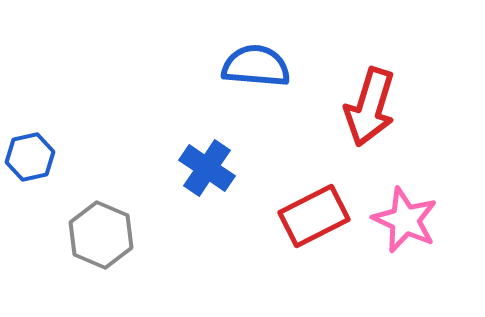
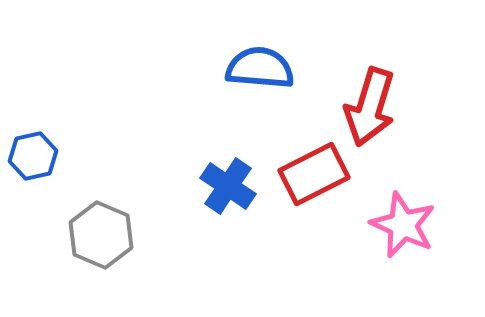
blue semicircle: moved 4 px right, 2 px down
blue hexagon: moved 3 px right, 1 px up
blue cross: moved 21 px right, 18 px down
red rectangle: moved 42 px up
pink star: moved 2 px left, 5 px down
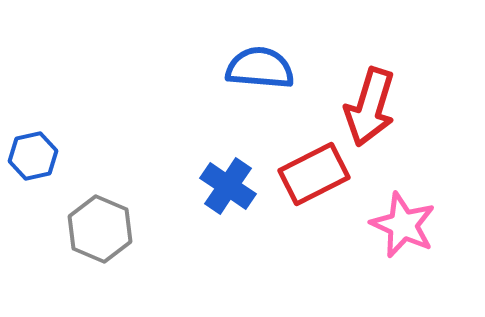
gray hexagon: moved 1 px left, 6 px up
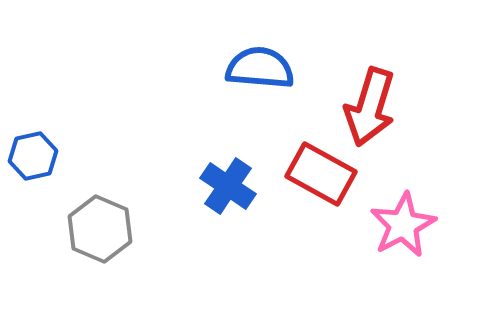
red rectangle: moved 7 px right; rotated 56 degrees clockwise
pink star: rotated 20 degrees clockwise
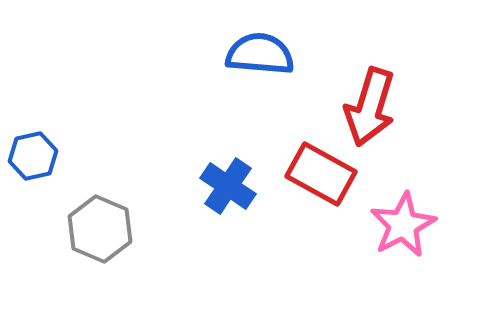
blue semicircle: moved 14 px up
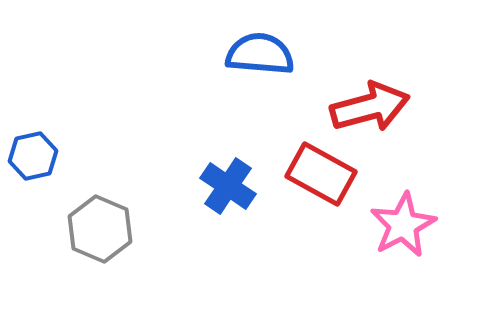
red arrow: rotated 122 degrees counterclockwise
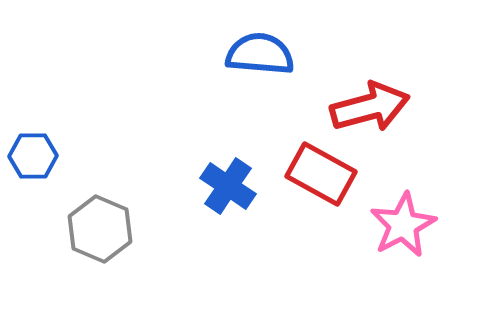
blue hexagon: rotated 12 degrees clockwise
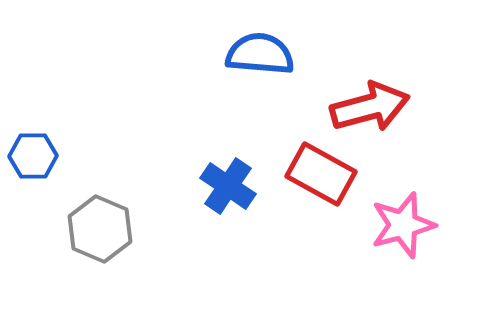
pink star: rotated 12 degrees clockwise
